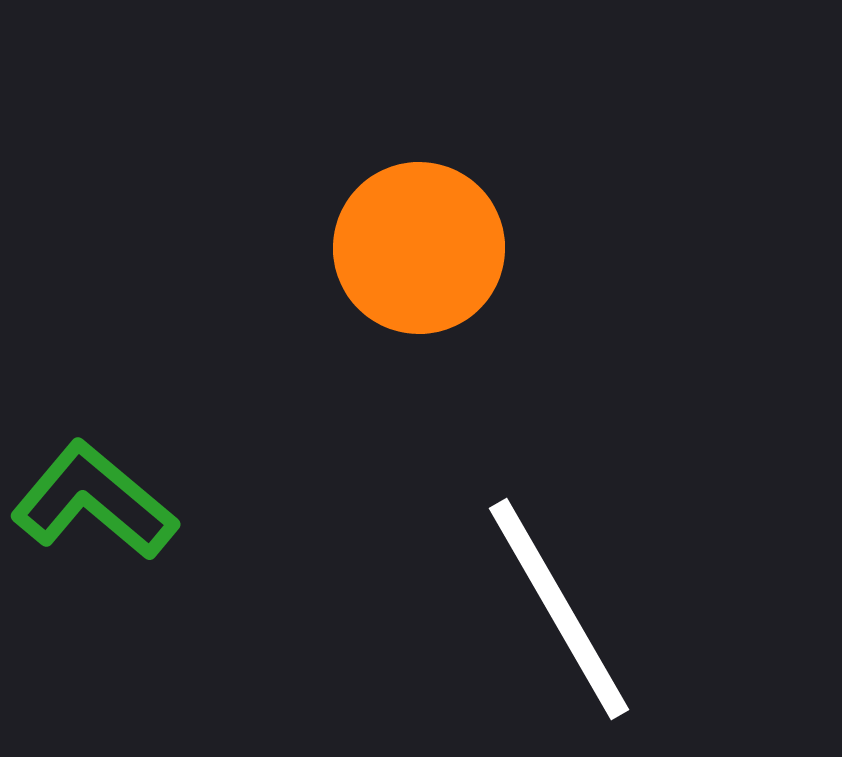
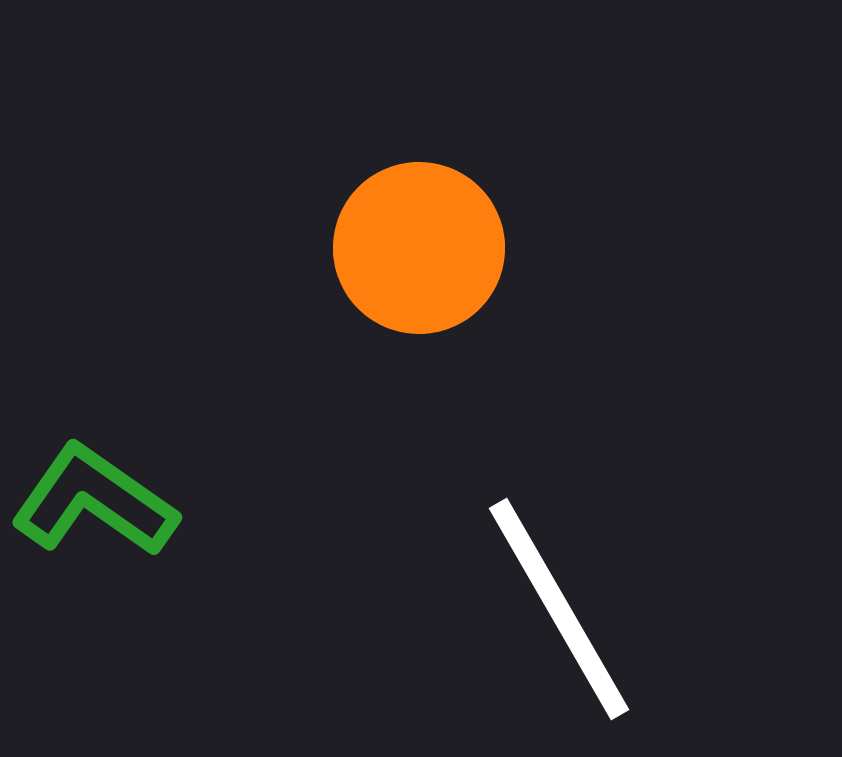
green L-shape: rotated 5 degrees counterclockwise
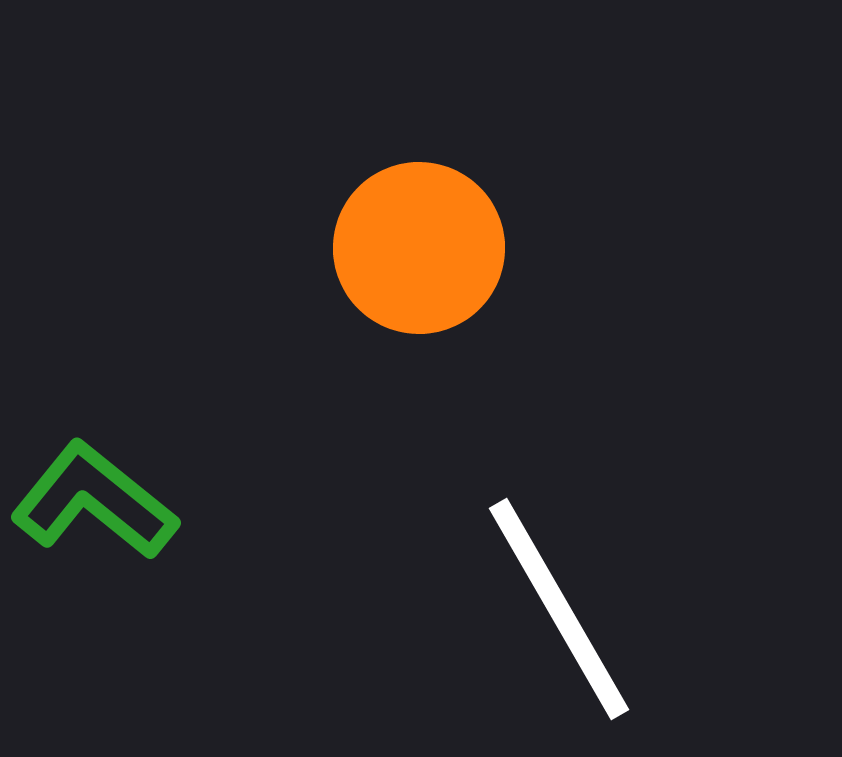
green L-shape: rotated 4 degrees clockwise
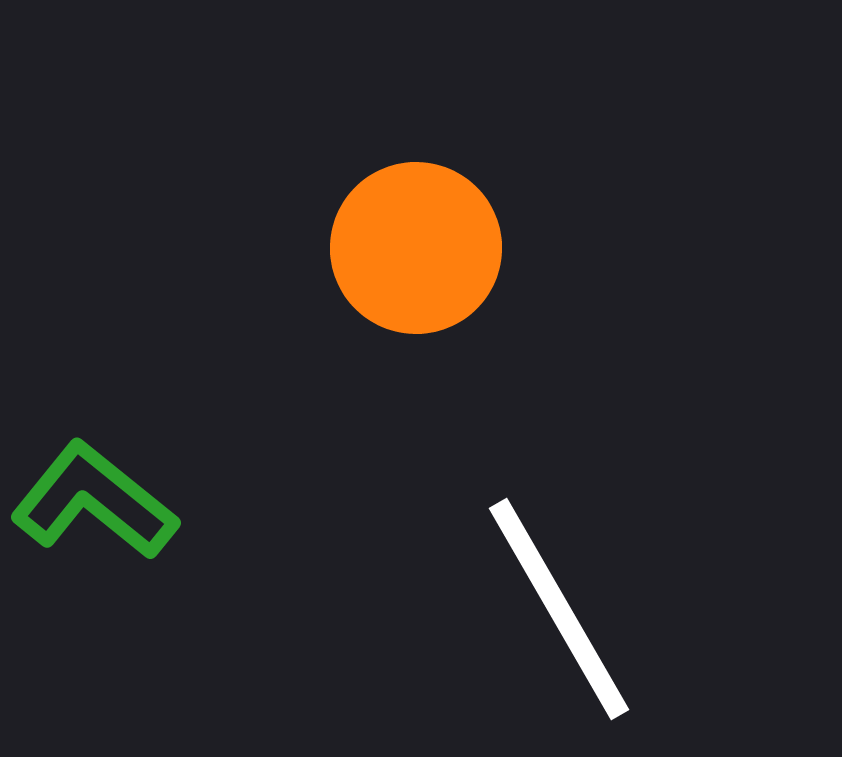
orange circle: moved 3 px left
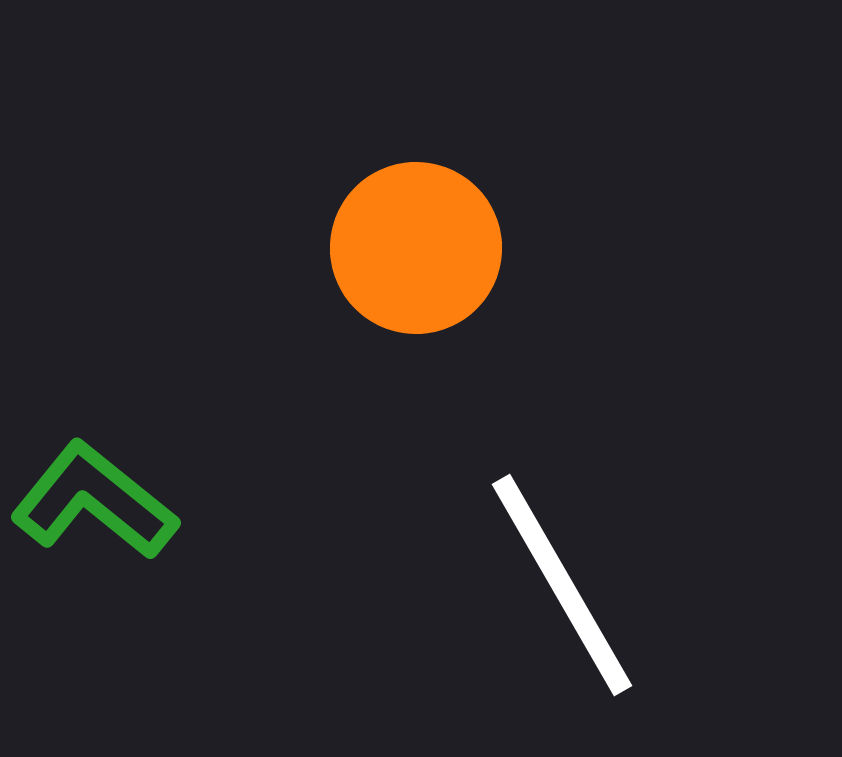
white line: moved 3 px right, 24 px up
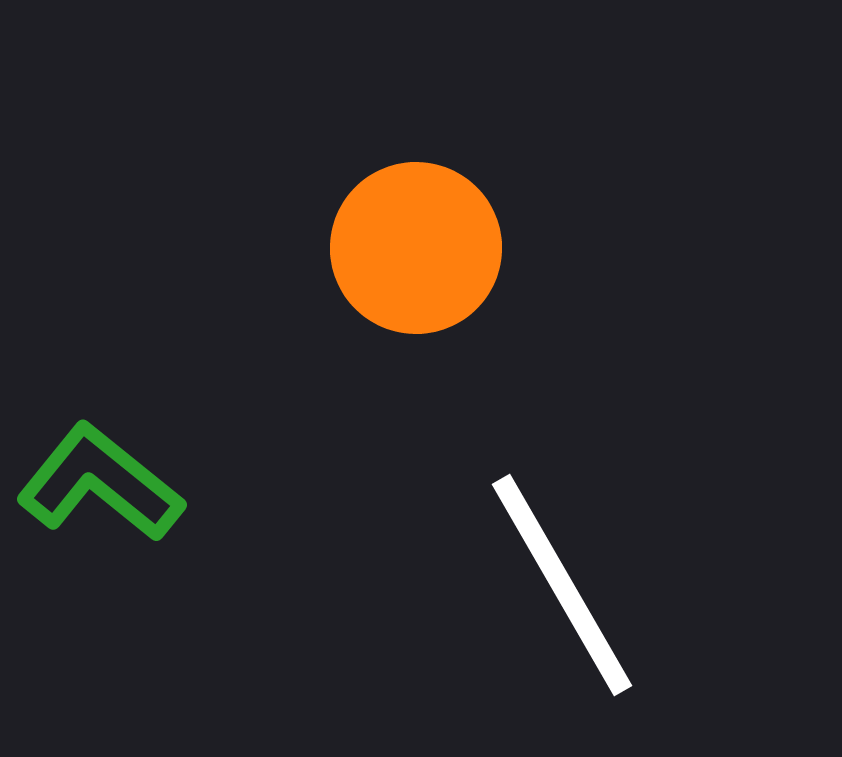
green L-shape: moved 6 px right, 18 px up
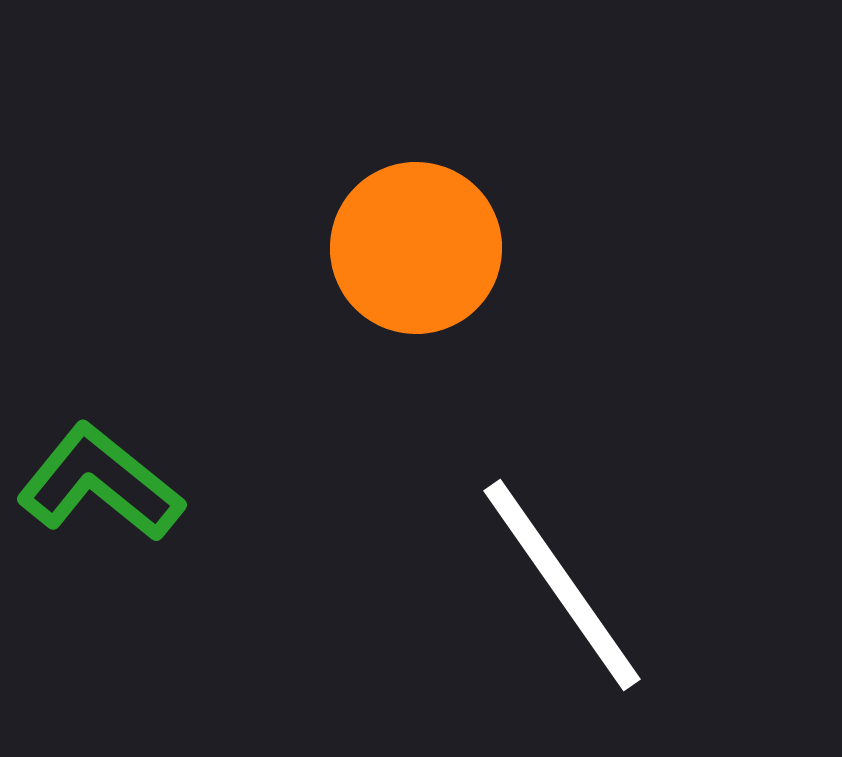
white line: rotated 5 degrees counterclockwise
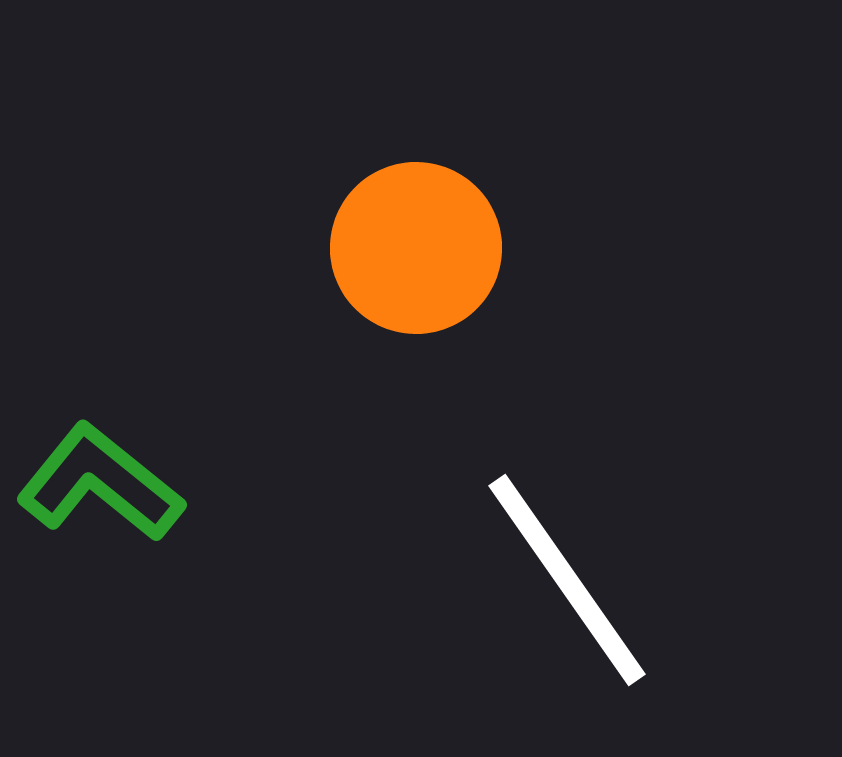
white line: moved 5 px right, 5 px up
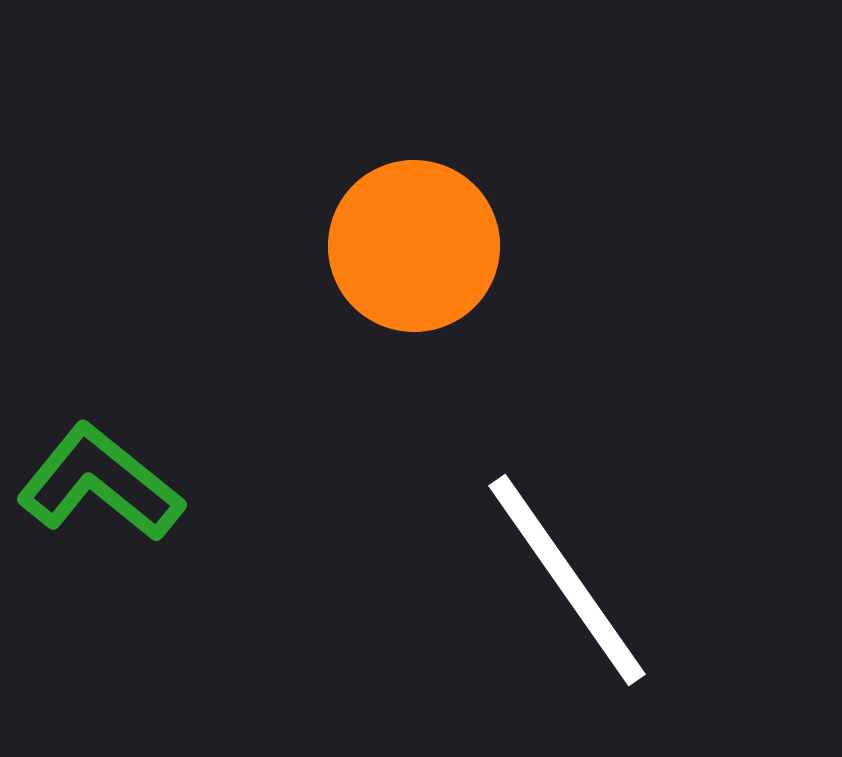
orange circle: moved 2 px left, 2 px up
